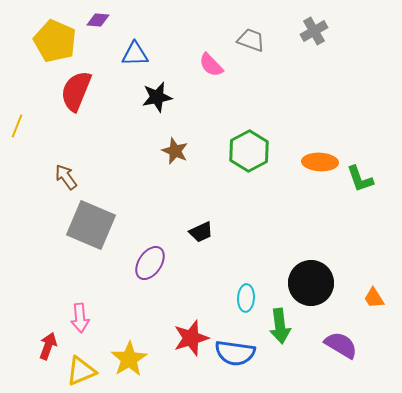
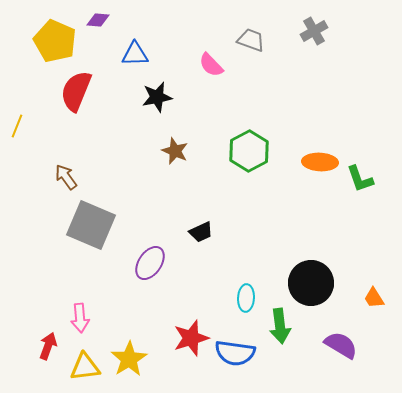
yellow triangle: moved 4 px right, 4 px up; rotated 16 degrees clockwise
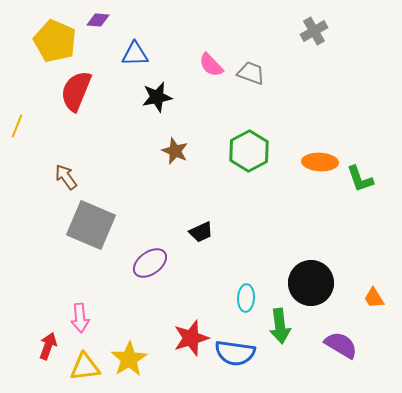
gray trapezoid: moved 33 px down
purple ellipse: rotated 20 degrees clockwise
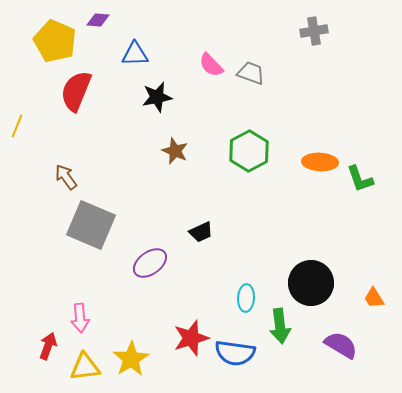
gray cross: rotated 20 degrees clockwise
yellow star: moved 2 px right
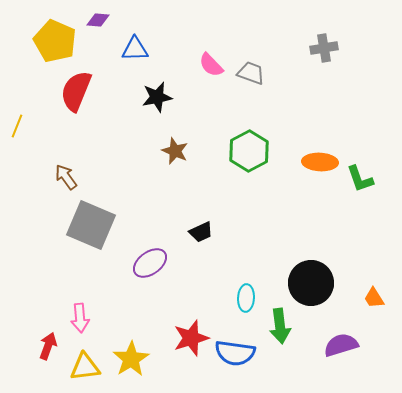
gray cross: moved 10 px right, 17 px down
blue triangle: moved 5 px up
purple semicircle: rotated 48 degrees counterclockwise
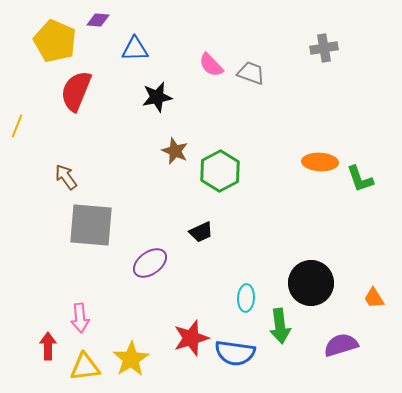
green hexagon: moved 29 px left, 20 px down
gray square: rotated 18 degrees counterclockwise
red arrow: rotated 20 degrees counterclockwise
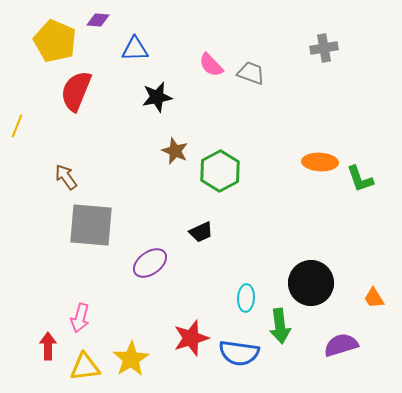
pink arrow: rotated 20 degrees clockwise
blue semicircle: moved 4 px right
